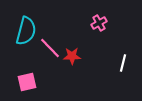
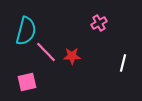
pink line: moved 4 px left, 4 px down
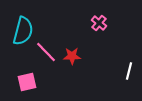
pink cross: rotated 21 degrees counterclockwise
cyan semicircle: moved 3 px left
white line: moved 6 px right, 8 px down
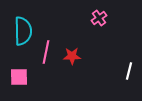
pink cross: moved 5 px up; rotated 14 degrees clockwise
cyan semicircle: rotated 16 degrees counterclockwise
pink line: rotated 55 degrees clockwise
pink square: moved 8 px left, 5 px up; rotated 12 degrees clockwise
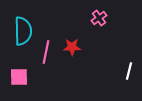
red star: moved 9 px up
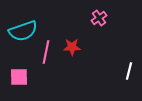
cyan semicircle: rotated 72 degrees clockwise
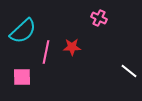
pink cross: rotated 28 degrees counterclockwise
cyan semicircle: rotated 24 degrees counterclockwise
white line: rotated 66 degrees counterclockwise
pink square: moved 3 px right
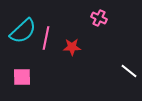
pink line: moved 14 px up
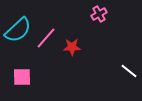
pink cross: moved 4 px up; rotated 35 degrees clockwise
cyan semicircle: moved 5 px left, 1 px up
pink line: rotated 30 degrees clockwise
